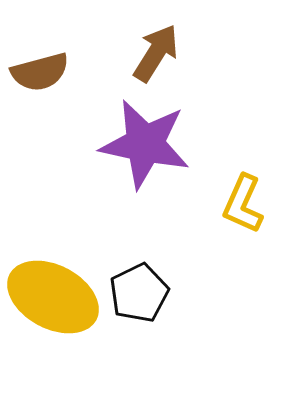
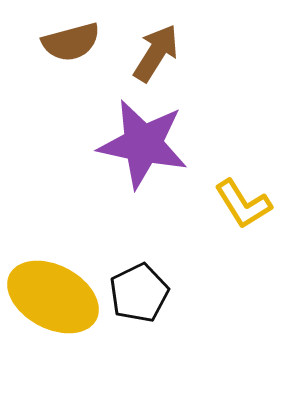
brown semicircle: moved 31 px right, 30 px up
purple star: moved 2 px left
yellow L-shape: rotated 56 degrees counterclockwise
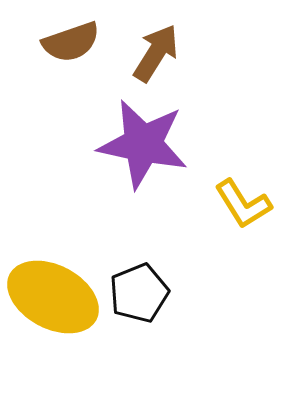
brown semicircle: rotated 4 degrees counterclockwise
black pentagon: rotated 4 degrees clockwise
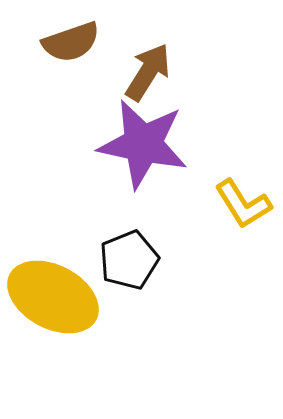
brown arrow: moved 8 px left, 19 px down
black pentagon: moved 10 px left, 33 px up
